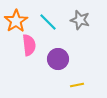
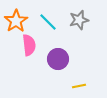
gray star: moved 1 px left; rotated 30 degrees counterclockwise
yellow line: moved 2 px right, 1 px down
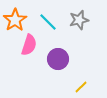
orange star: moved 1 px left, 1 px up
pink semicircle: rotated 25 degrees clockwise
yellow line: moved 2 px right, 1 px down; rotated 32 degrees counterclockwise
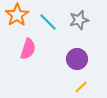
orange star: moved 2 px right, 5 px up
pink semicircle: moved 1 px left, 4 px down
purple circle: moved 19 px right
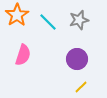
pink semicircle: moved 5 px left, 6 px down
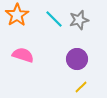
cyan line: moved 6 px right, 3 px up
pink semicircle: rotated 90 degrees counterclockwise
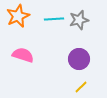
orange star: moved 1 px right, 1 px down; rotated 10 degrees clockwise
cyan line: rotated 48 degrees counterclockwise
purple circle: moved 2 px right
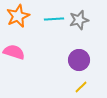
pink semicircle: moved 9 px left, 3 px up
purple circle: moved 1 px down
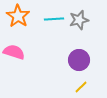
orange star: rotated 15 degrees counterclockwise
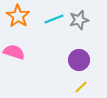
cyan line: rotated 18 degrees counterclockwise
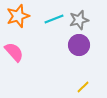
orange star: rotated 20 degrees clockwise
pink semicircle: rotated 30 degrees clockwise
purple circle: moved 15 px up
yellow line: moved 2 px right
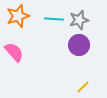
cyan line: rotated 24 degrees clockwise
